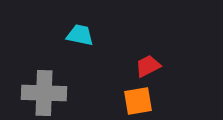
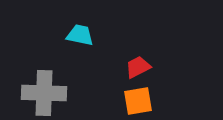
red trapezoid: moved 10 px left, 1 px down
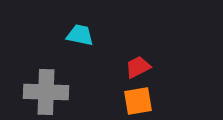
gray cross: moved 2 px right, 1 px up
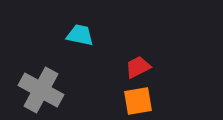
gray cross: moved 5 px left, 2 px up; rotated 27 degrees clockwise
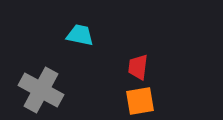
red trapezoid: rotated 56 degrees counterclockwise
orange square: moved 2 px right
